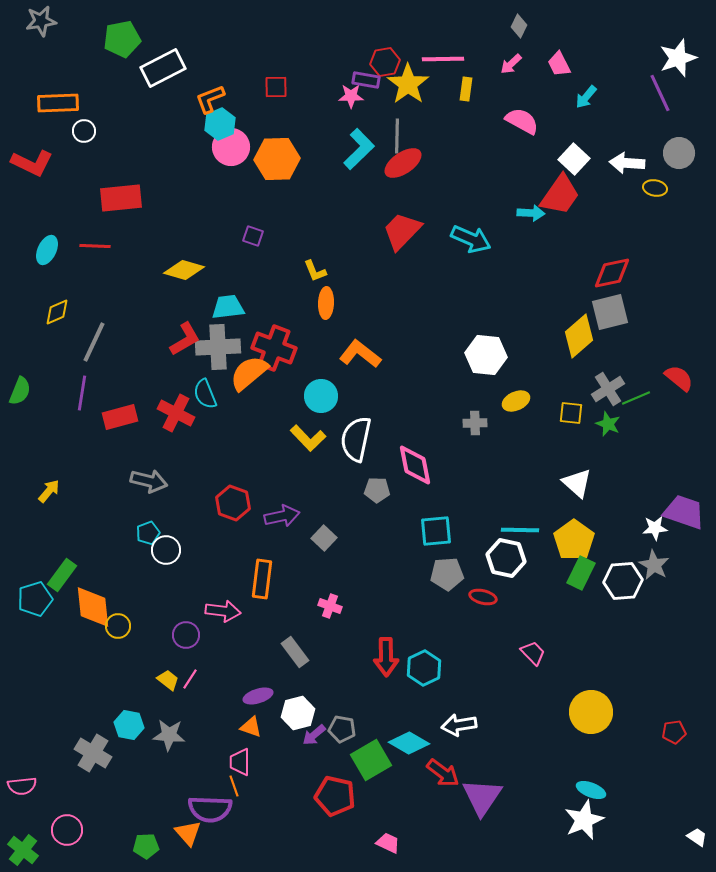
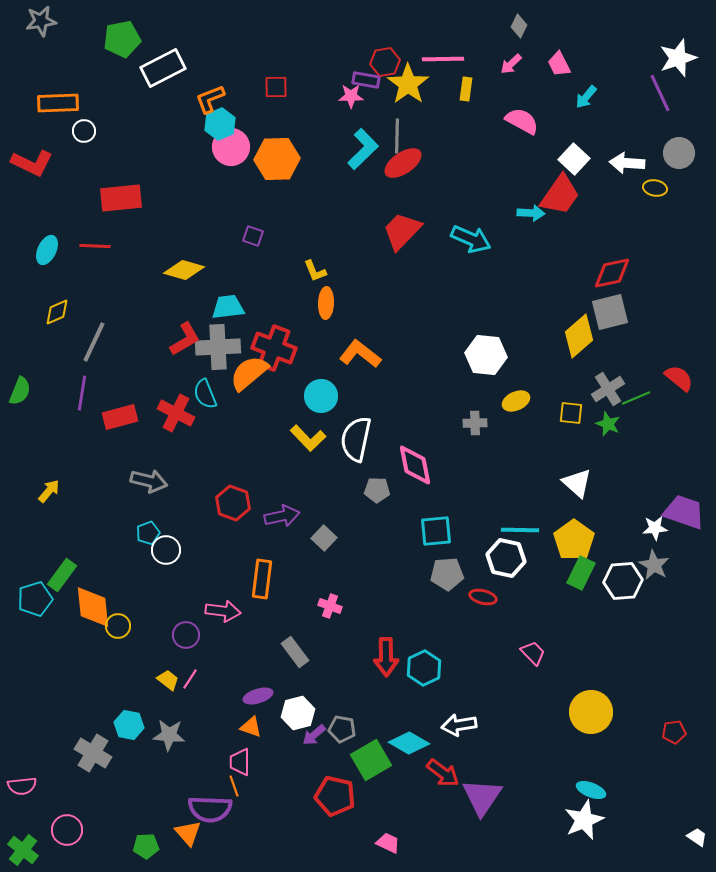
cyan L-shape at (359, 149): moved 4 px right
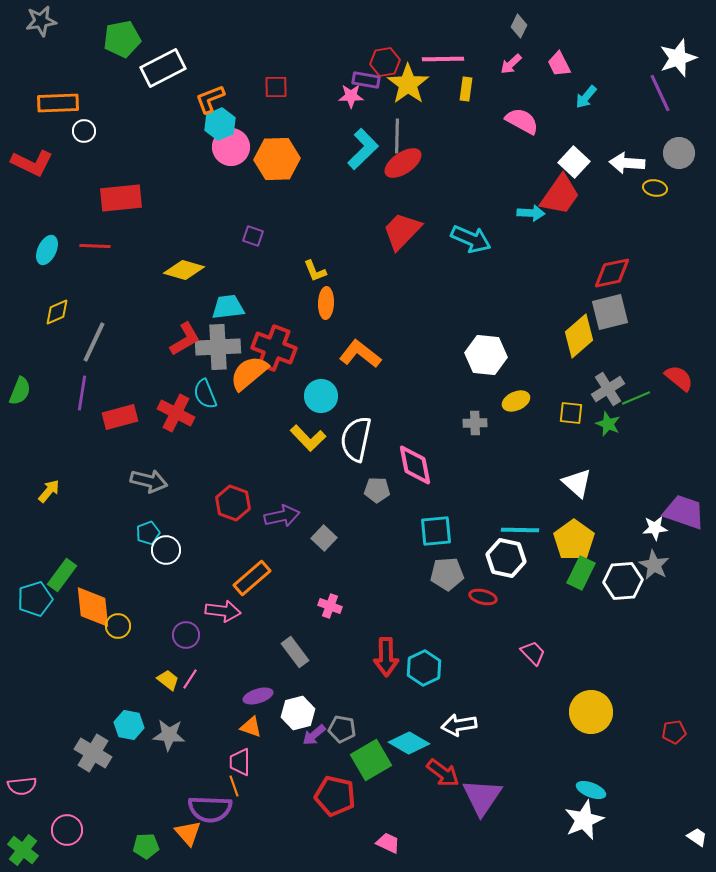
white square at (574, 159): moved 3 px down
orange rectangle at (262, 579): moved 10 px left, 1 px up; rotated 42 degrees clockwise
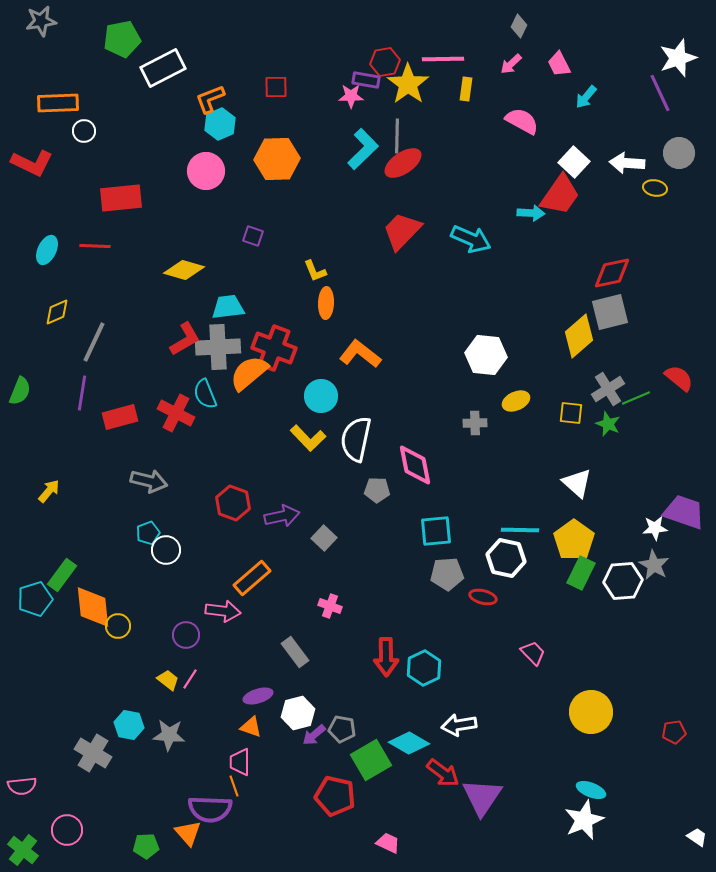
pink circle at (231, 147): moved 25 px left, 24 px down
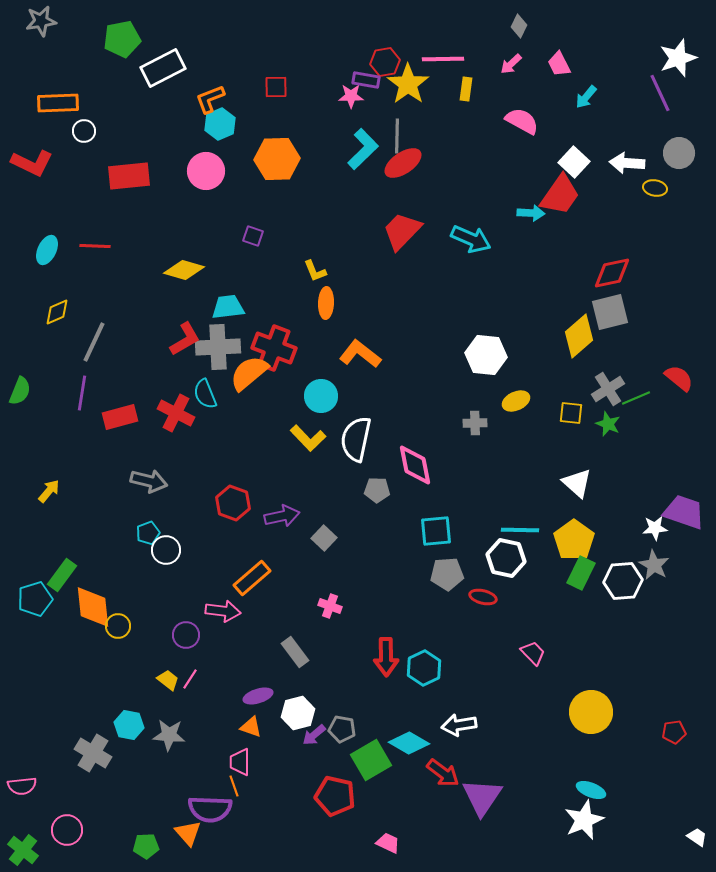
red rectangle at (121, 198): moved 8 px right, 22 px up
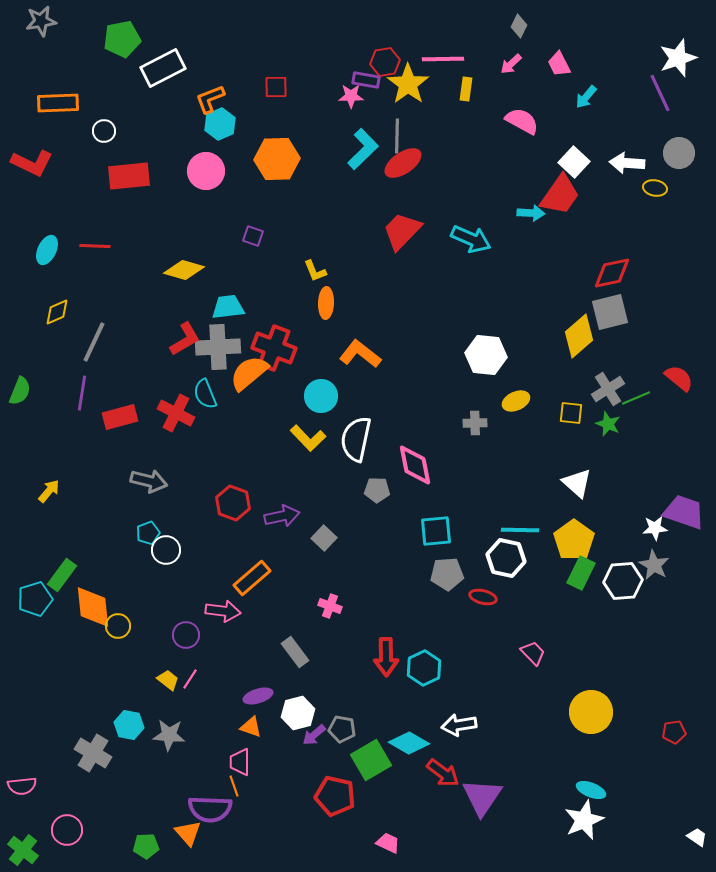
white circle at (84, 131): moved 20 px right
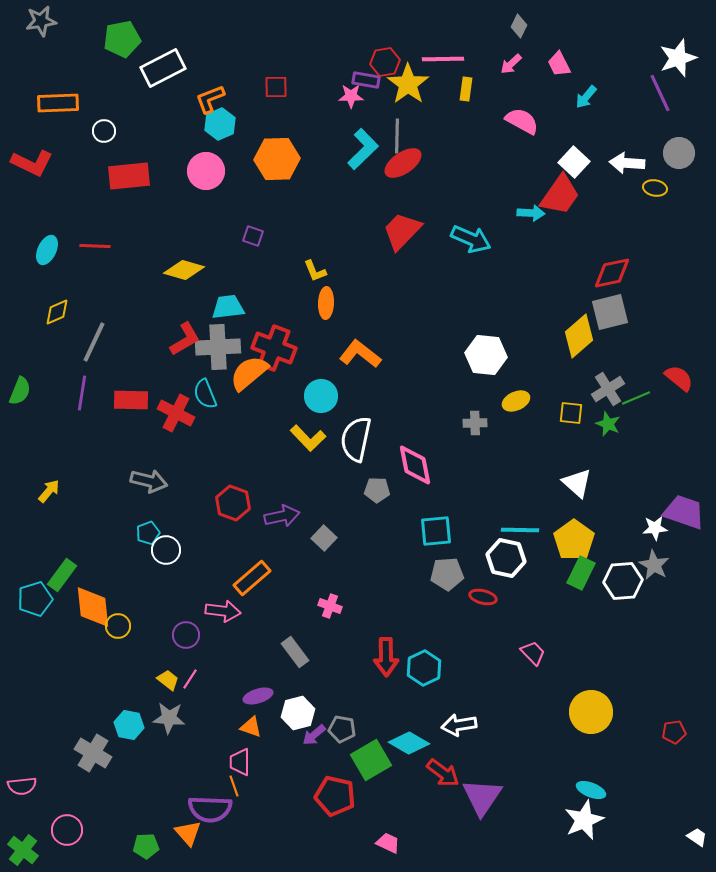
red rectangle at (120, 417): moved 11 px right, 17 px up; rotated 16 degrees clockwise
gray star at (169, 735): moved 17 px up
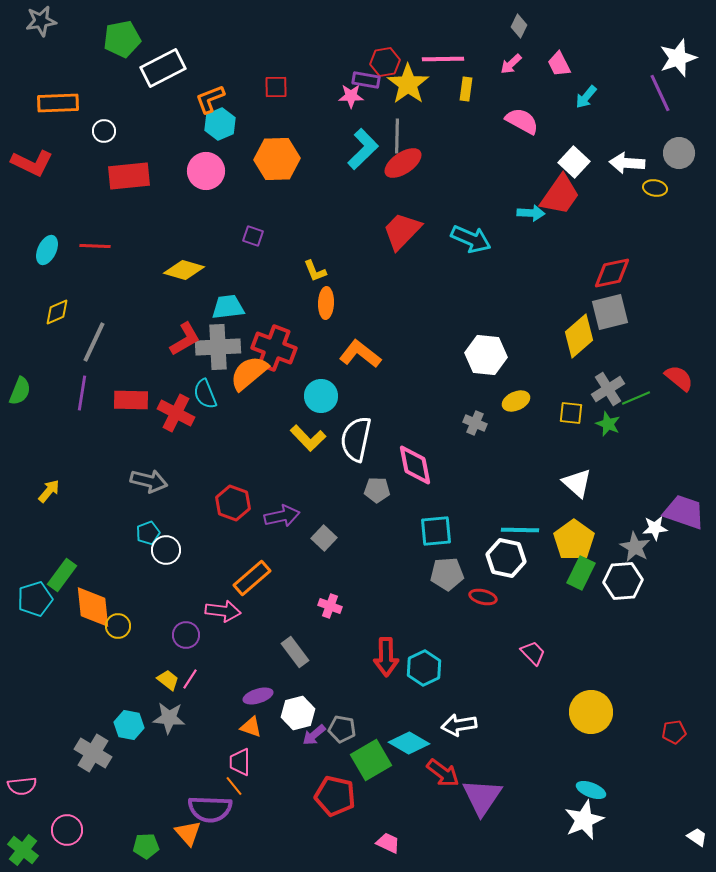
gray cross at (475, 423): rotated 25 degrees clockwise
gray star at (654, 565): moved 19 px left, 18 px up
orange line at (234, 786): rotated 20 degrees counterclockwise
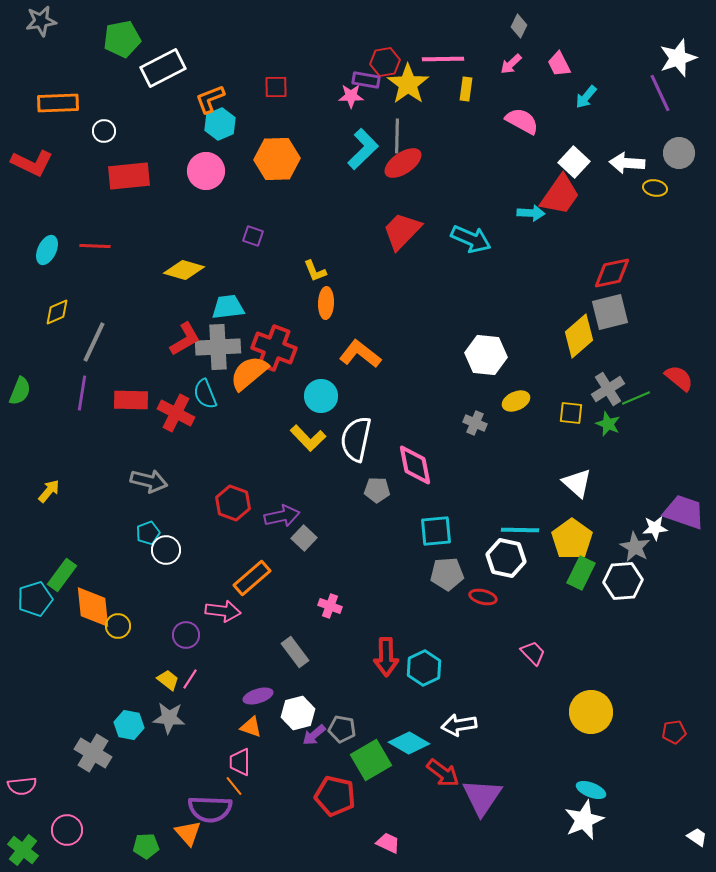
gray square at (324, 538): moved 20 px left
yellow pentagon at (574, 540): moved 2 px left, 1 px up
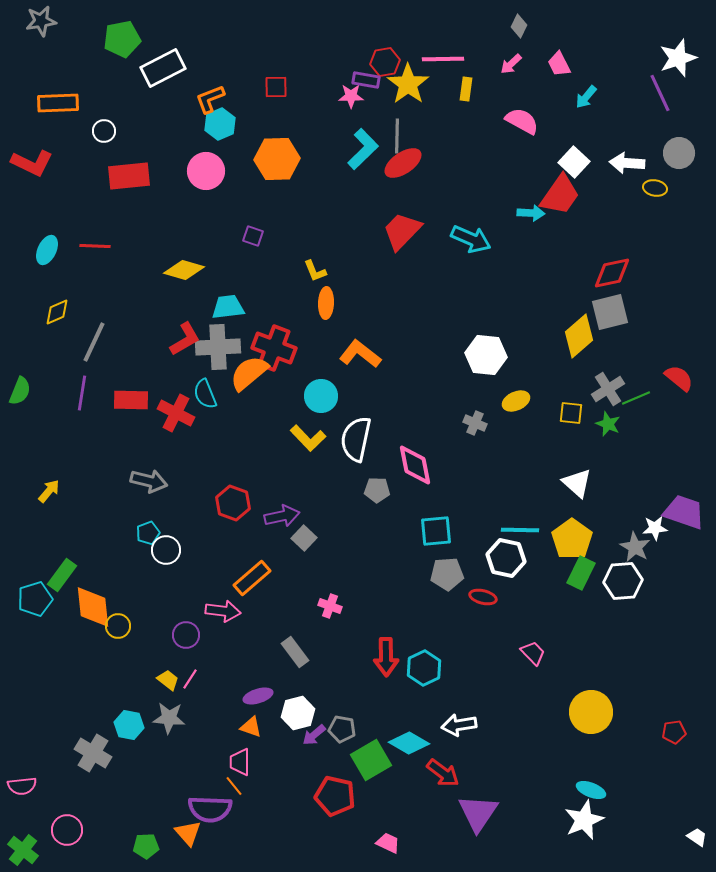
purple triangle at (482, 797): moved 4 px left, 16 px down
